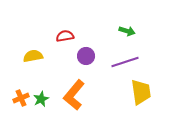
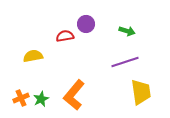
purple circle: moved 32 px up
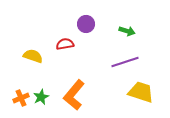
red semicircle: moved 8 px down
yellow semicircle: rotated 30 degrees clockwise
yellow trapezoid: rotated 64 degrees counterclockwise
green star: moved 2 px up
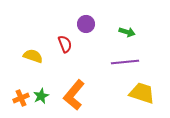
green arrow: moved 1 px down
red semicircle: rotated 78 degrees clockwise
purple line: rotated 12 degrees clockwise
yellow trapezoid: moved 1 px right, 1 px down
green star: moved 1 px up
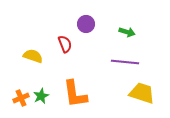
purple line: rotated 12 degrees clockwise
orange L-shape: moved 1 px right, 1 px up; rotated 48 degrees counterclockwise
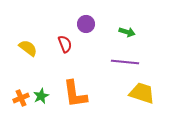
yellow semicircle: moved 5 px left, 8 px up; rotated 18 degrees clockwise
